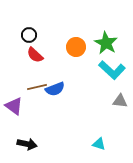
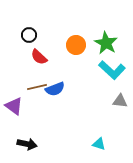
orange circle: moved 2 px up
red semicircle: moved 4 px right, 2 px down
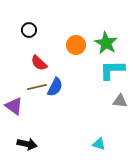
black circle: moved 5 px up
red semicircle: moved 6 px down
cyan L-shape: rotated 136 degrees clockwise
blue semicircle: moved 2 px up; rotated 42 degrees counterclockwise
